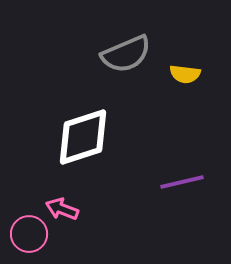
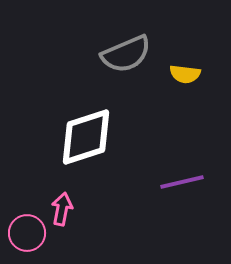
white diamond: moved 3 px right
pink arrow: rotated 80 degrees clockwise
pink circle: moved 2 px left, 1 px up
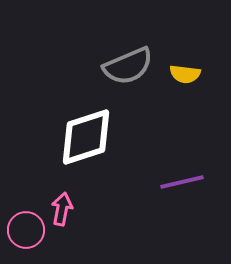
gray semicircle: moved 2 px right, 12 px down
pink circle: moved 1 px left, 3 px up
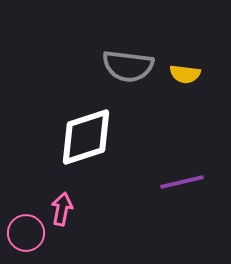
gray semicircle: rotated 30 degrees clockwise
pink circle: moved 3 px down
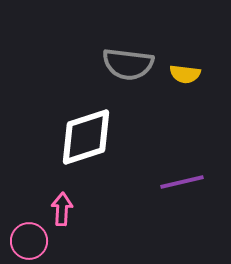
gray semicircle: moved 2 px up
pink arrow: rotated 8 degrees counterclockwise
pink circle: moved 3 px right, 8 px down
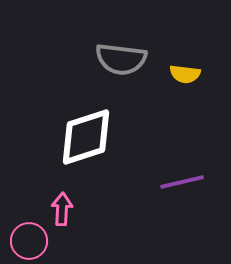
gray semicircle: moved 7 px left, 5 px up
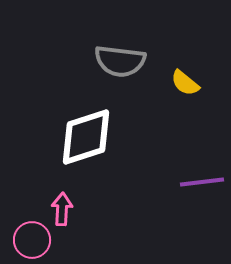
gray semicircle: moved 1 px left, 2 px down
yellow semicircle: moved 9 px down; rotated 32 degrees clockwise
purple line: moved 20 px right; rotated 6 degrees clockwise
pink circle: moved 3 px right, 1 px up
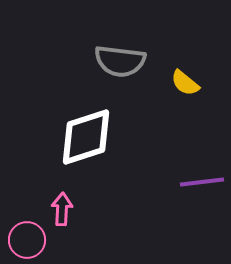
pink circle: moved 5 px left
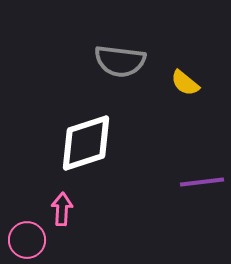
white diamond: moved 6 px down
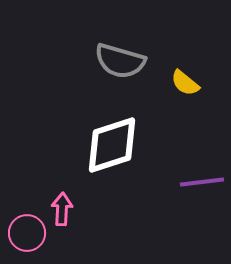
gray semicircle: rotated 9 degrees clockwise
white diamond: moved 26 px right, 2 px down
pink circle: moved 7 px up
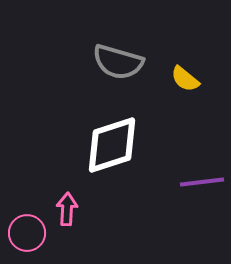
gray semicircle: moved 2 px left, 1 px down
yellow semicircle: moved 4 px up
pink arrow: moved 5 px right
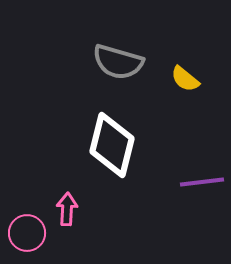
white diamond: rotated 58 degrees counterclockwise
